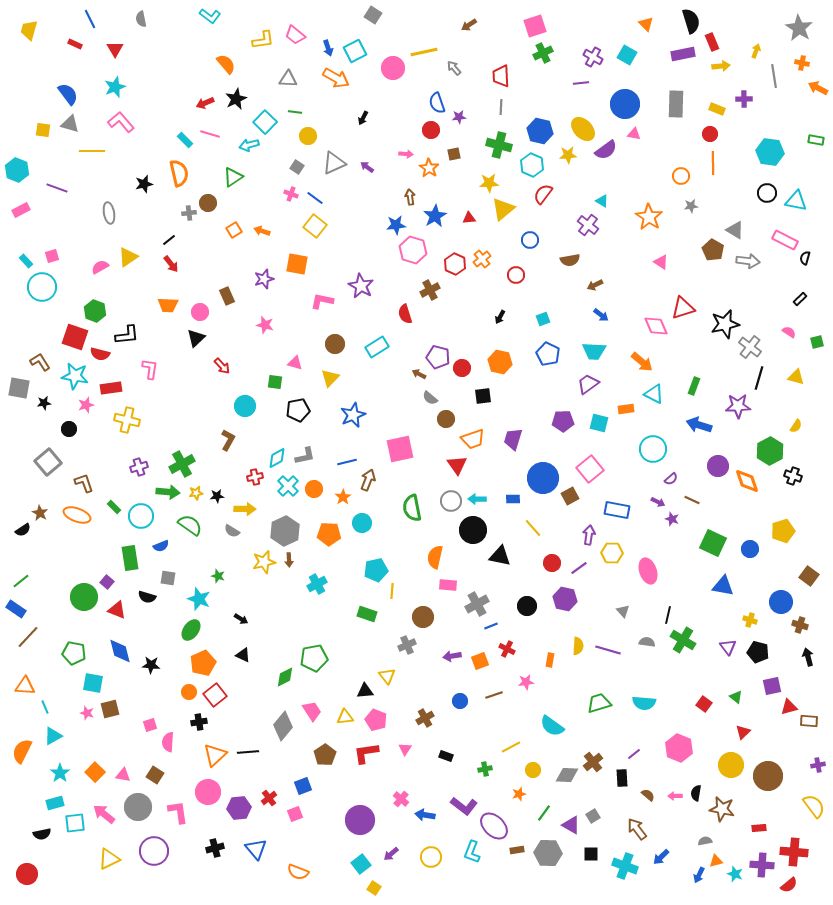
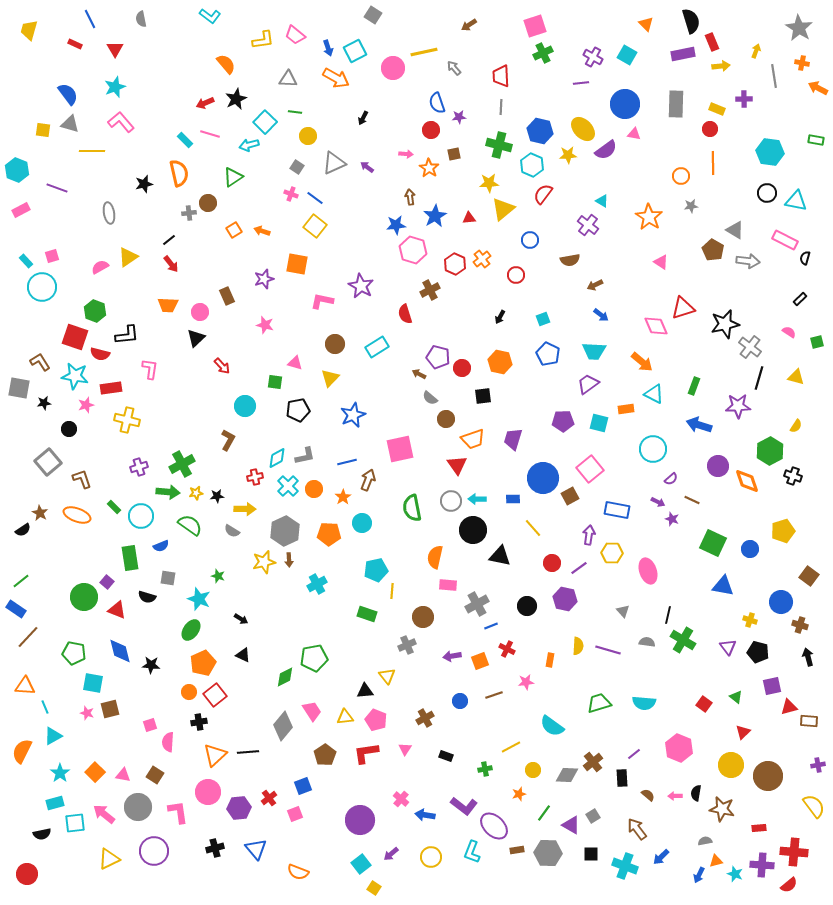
red circle at (710, 134): moved 5 px up
brown L-shape at (84, 483): moved 2 px left, 4 px up
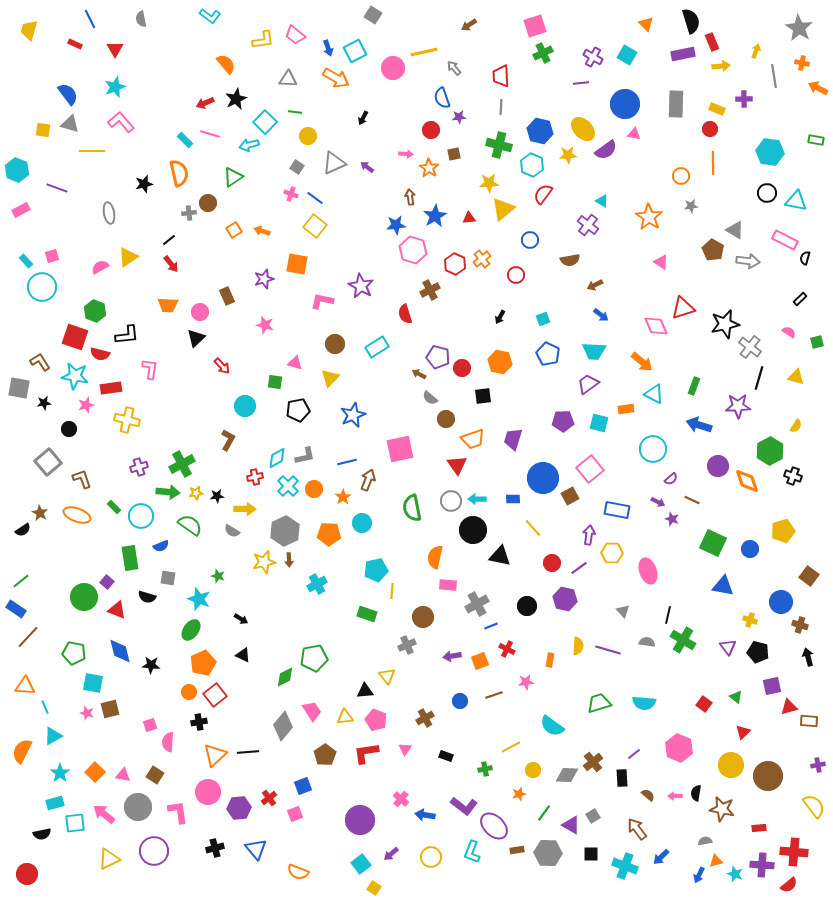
blue semicircle at (437, 103): moved 5 px right, 5 px up
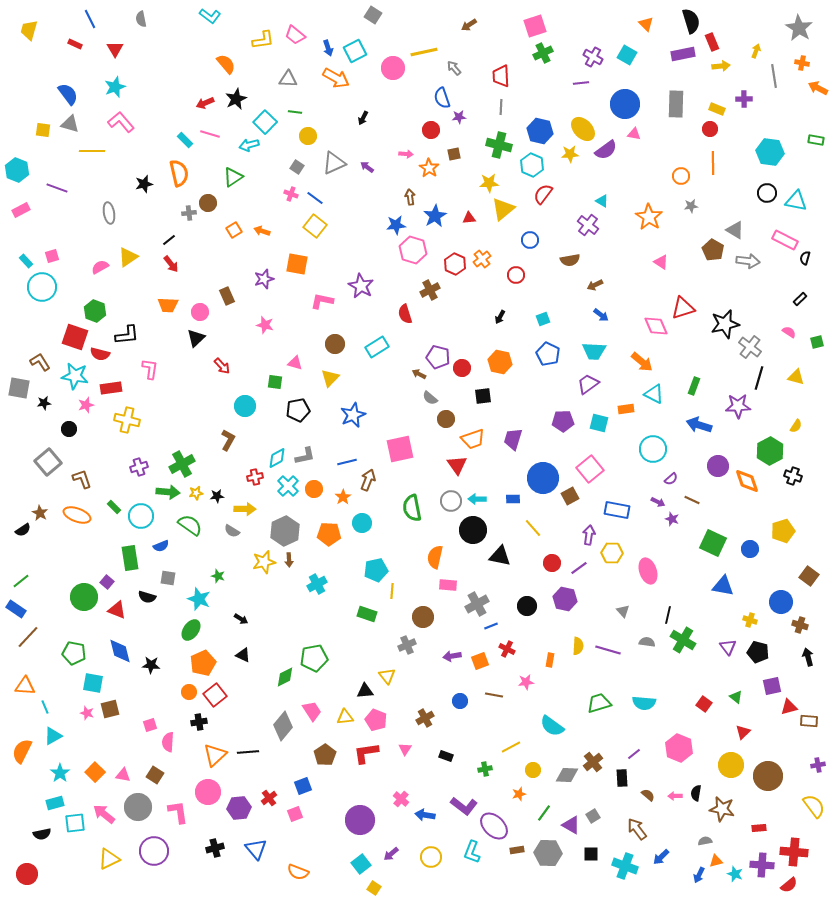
yellow star at (568, 155): moved 2 px right, 1 px up
brown line at (494, 695): rotated 30 degrees clockwise
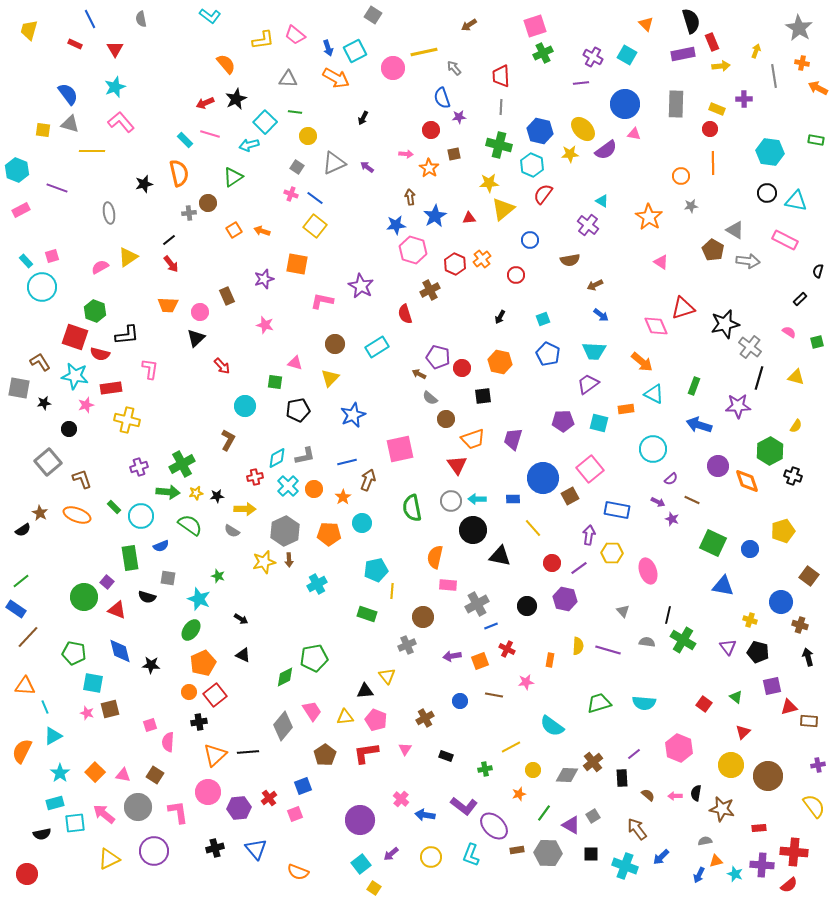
black semicircle at (805, 258): moved 13 px right, 13 px down
cyan L-shape at (472, 852): moved 1 px left, 3 px down
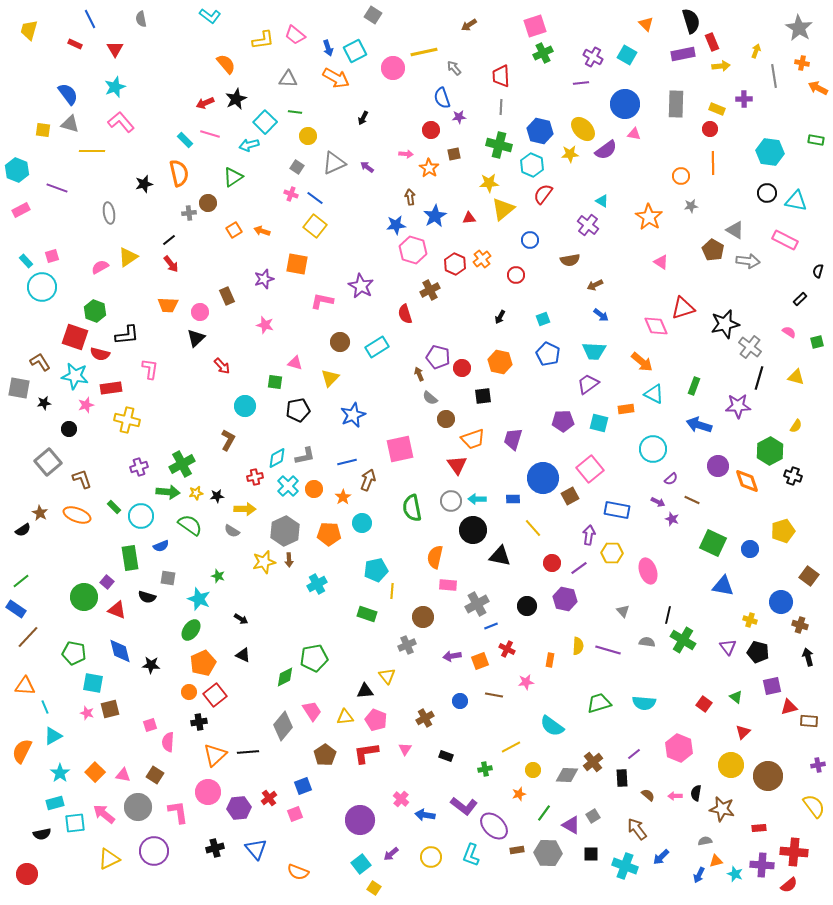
brown circle at (335, 344): moved 5 px right, 2 px up
brown arrow at (419, 374): rotated 40 degrees clockwise
